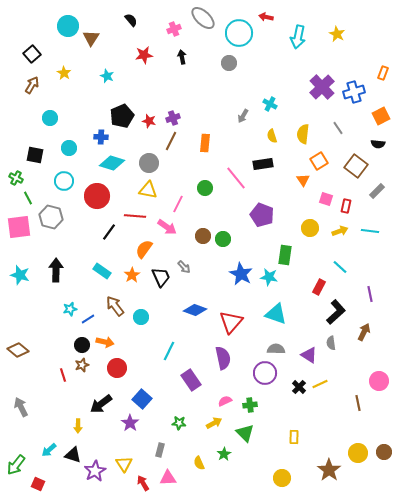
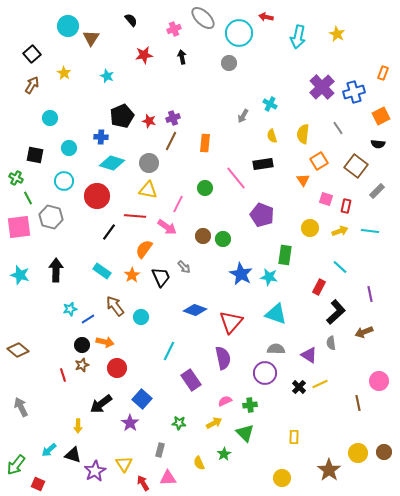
brown arrow at (364, 332): rotated 138 degrees counterclockwise
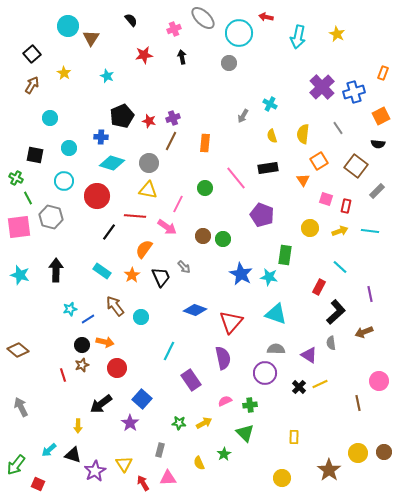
black rectangle at (263, 164): moved 5 px right, 4 px down
yellow arrow at (214, 423): moved 10 px left
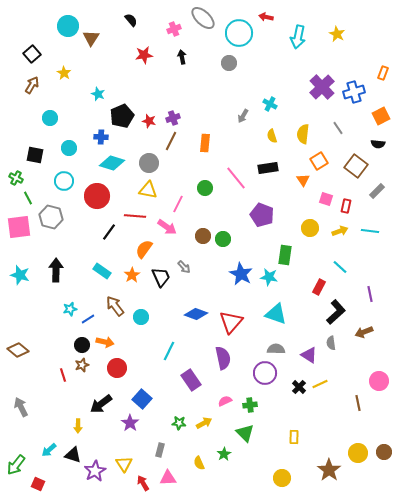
cyan star at (107, 76): moved 9 px left, 18 px down
blue diamond at (195, 310): moved 1 px right, 4 px down
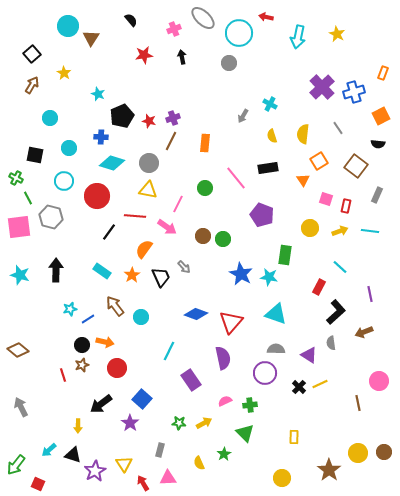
gray rectangle at (377, 191): moved 4 px down; rotated 21 degrees counterclockwise
